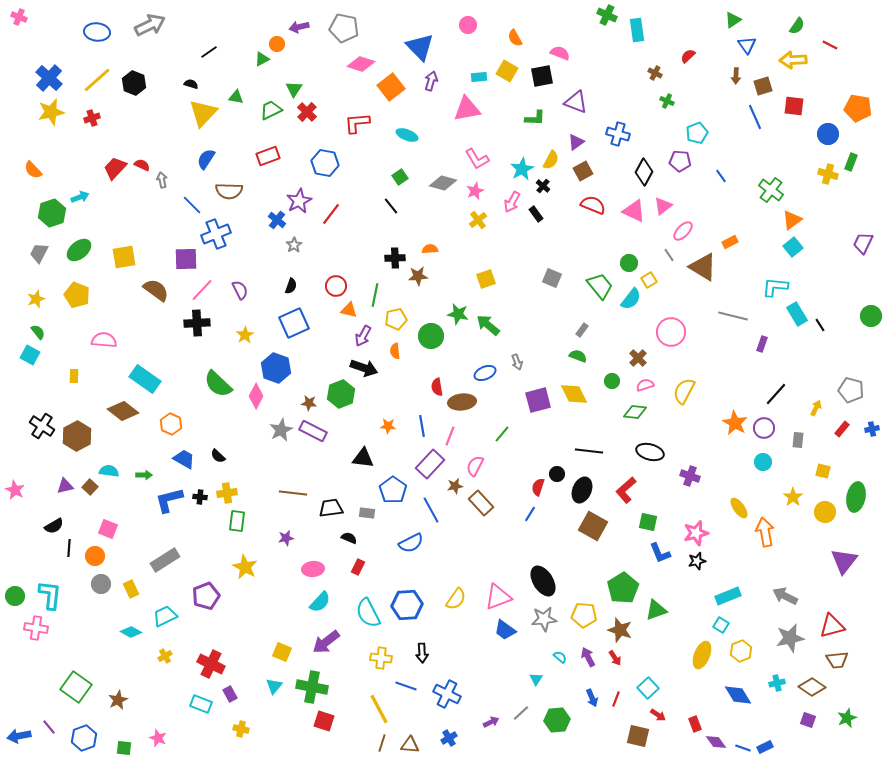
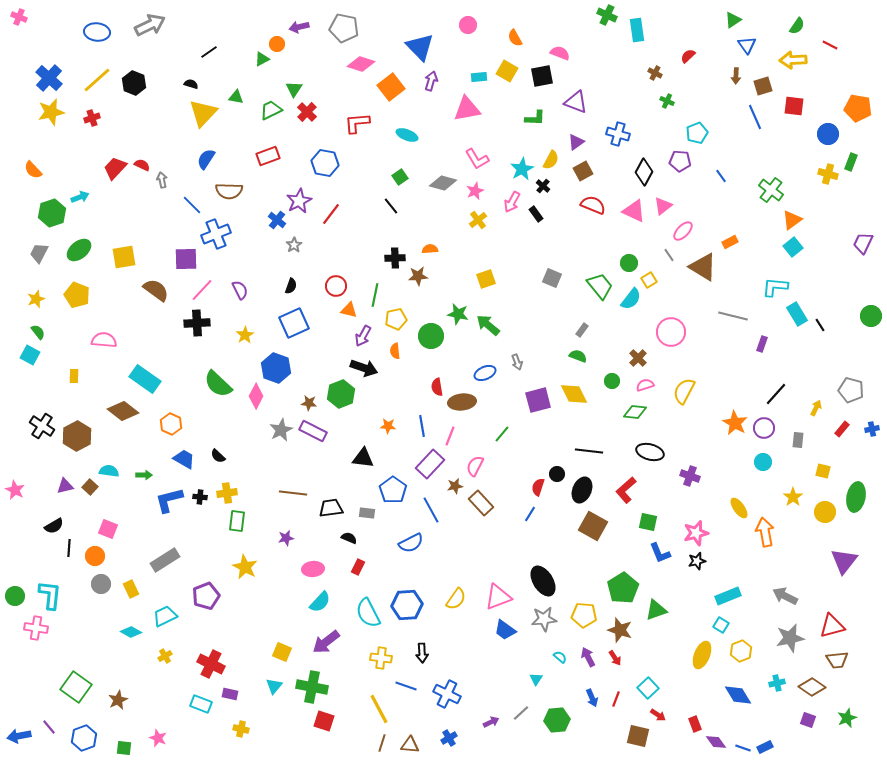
purple rectangle at (230, 694): rotated 49 degrees counterclockwise
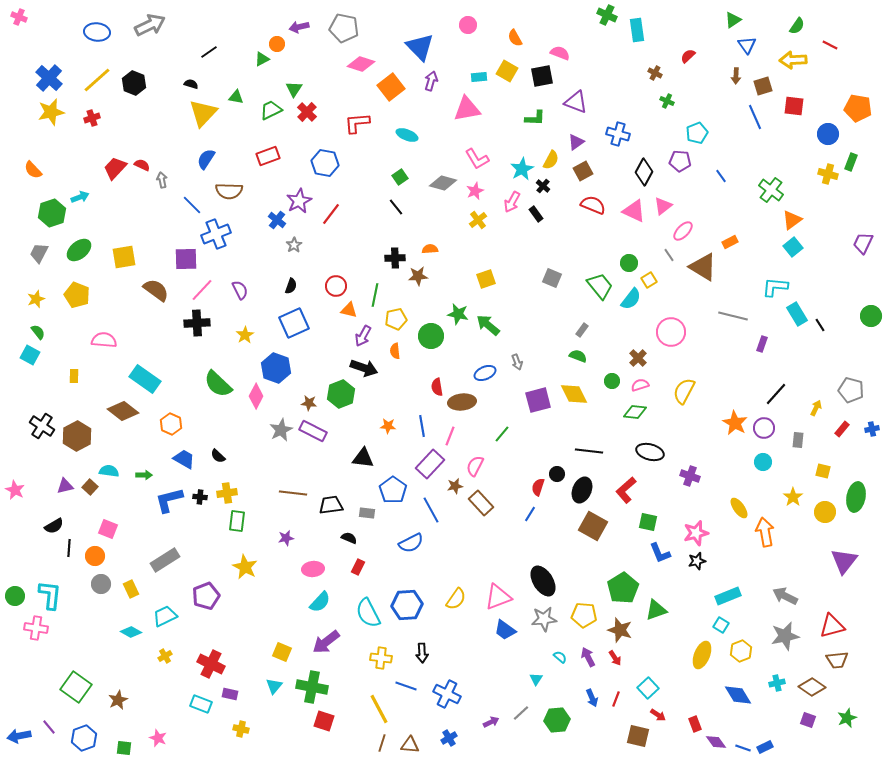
black line at (391, 206): moved 5 px right, 1 px down
pink semicircle at (645, 385): moved 5 px left
black trapezoid at (331, 508): moved 3 px up
gray star at (790, 638): moved 5 px left, 2 px up
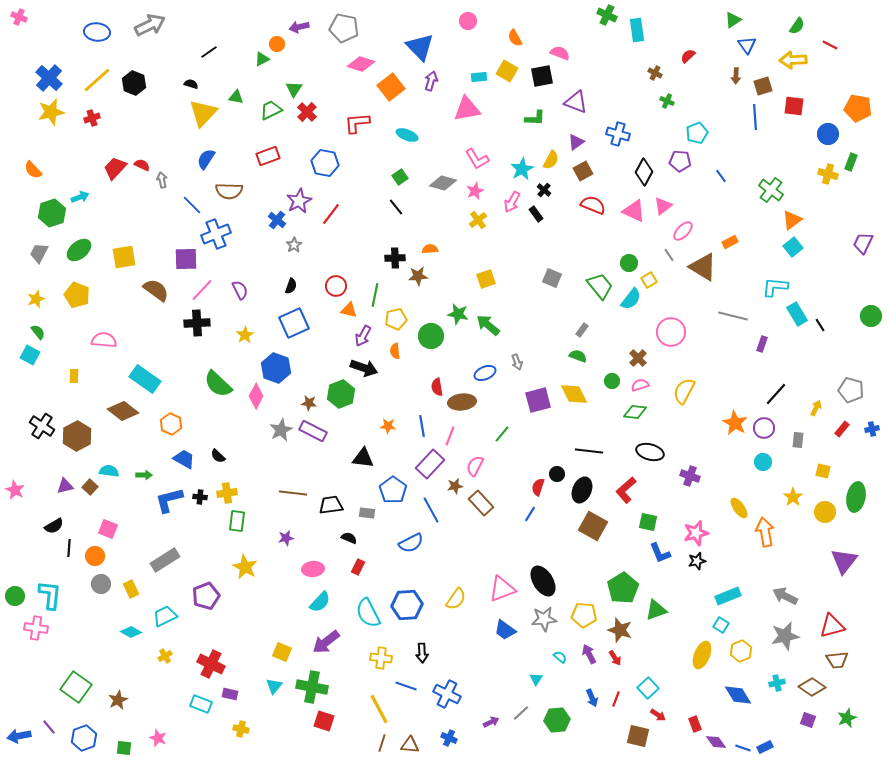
pink circle at (468, 25): moved 4 px up
blue line at (755, 117): rotated 20 degrees clockwise
black cross at (543, 186): moved 1 px right, 4 px down
pink triangle at (498, 597): moved 4 px right, 8 px up
purple arrow at (588, 657): moved 1 px right, 3 px up
blue cross at (449, 738): rotated 35 degrees counterclockwise
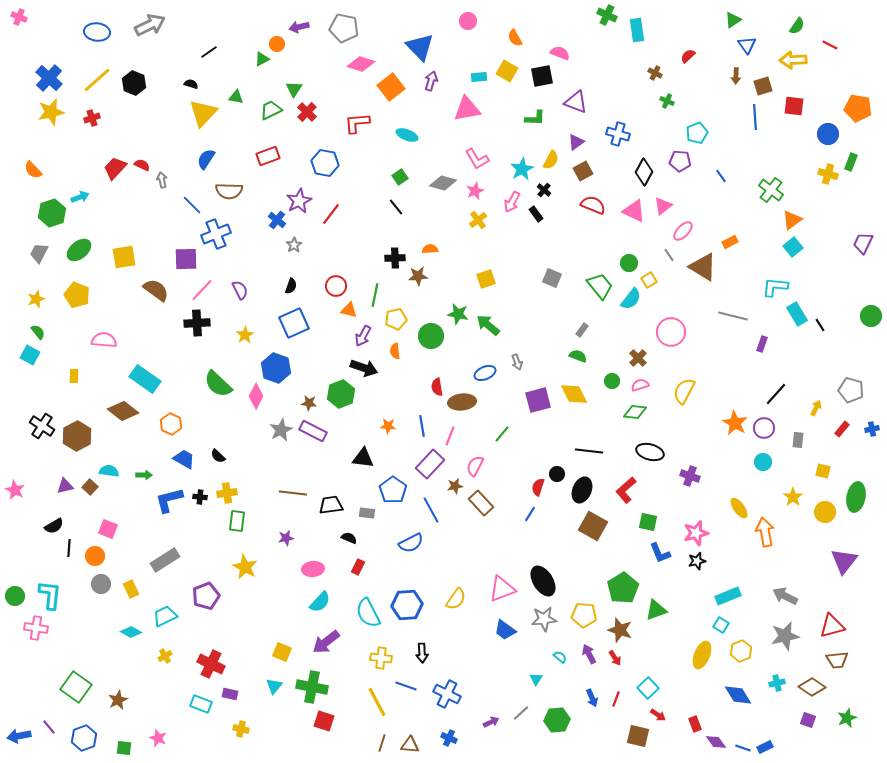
yellow line at (379, 709): moved 2 px left, 7 px up
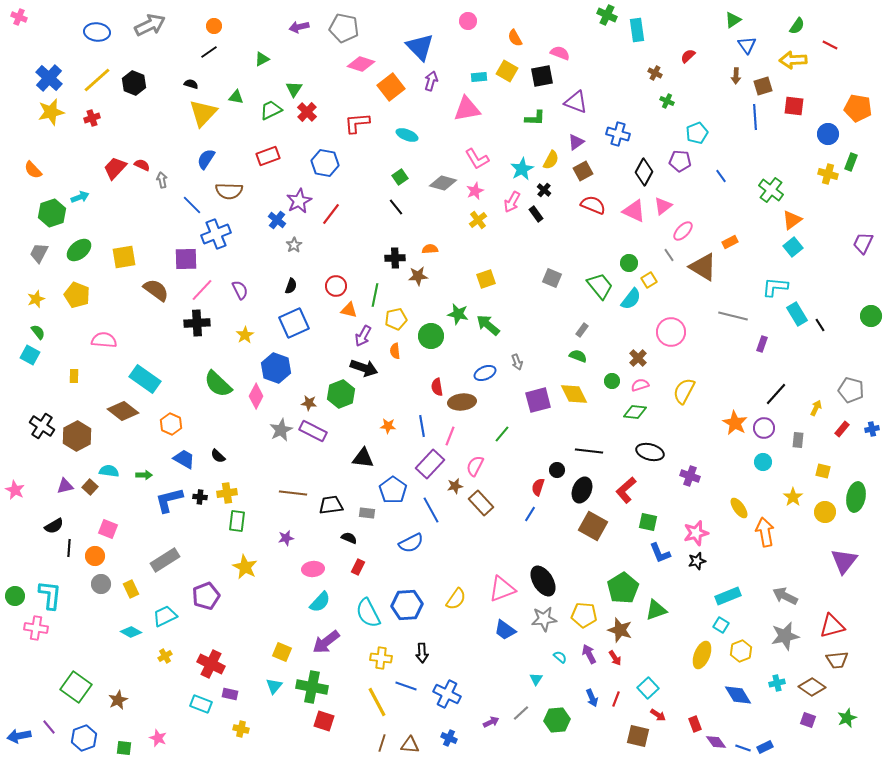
orange circle at (277, 44): moved 63 px left, 18 px up
black circle at (557, 474): moved 4 px up
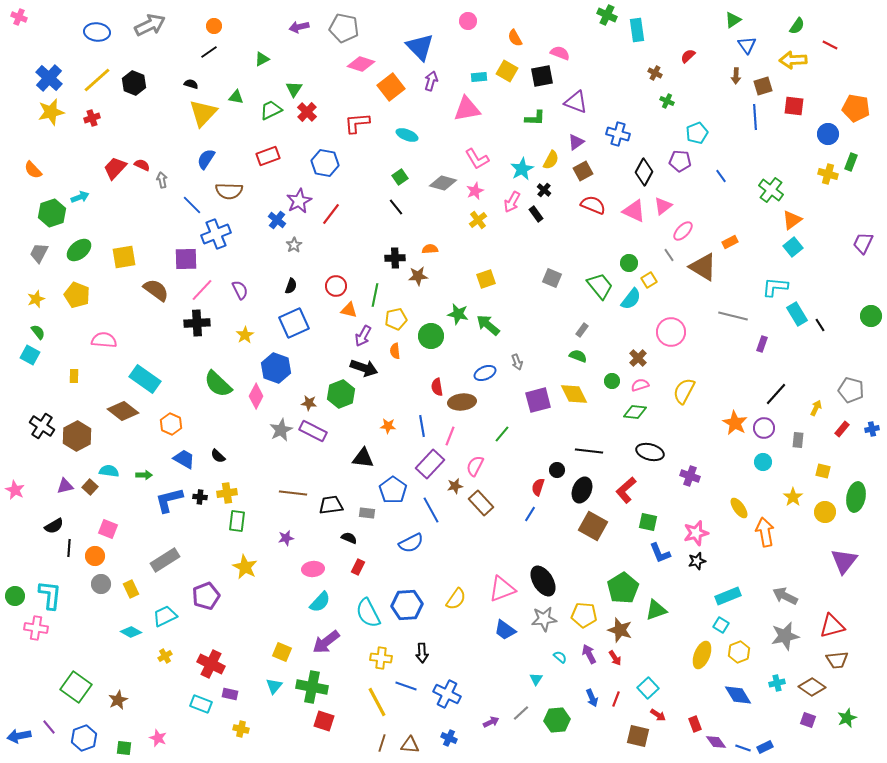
orange pentagon at (858, 108): moved 2 px left
yellow hexagon at (741, 651): moved 2 px left, 1 px down
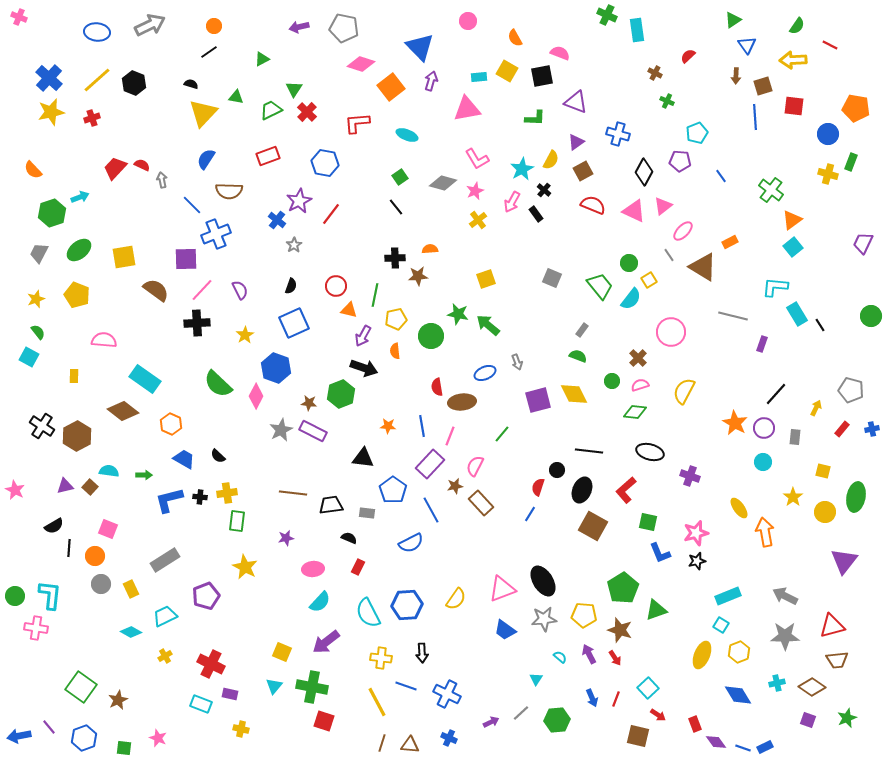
cyan square at (30, 355): moved 1 px left, 2 px down
gray rectangle at (798, 440): moved 3 px left, 3 px up
gray star at (785, 636): rotated 12 degrees clockwise
green square at (76, 687): moved 5 px right
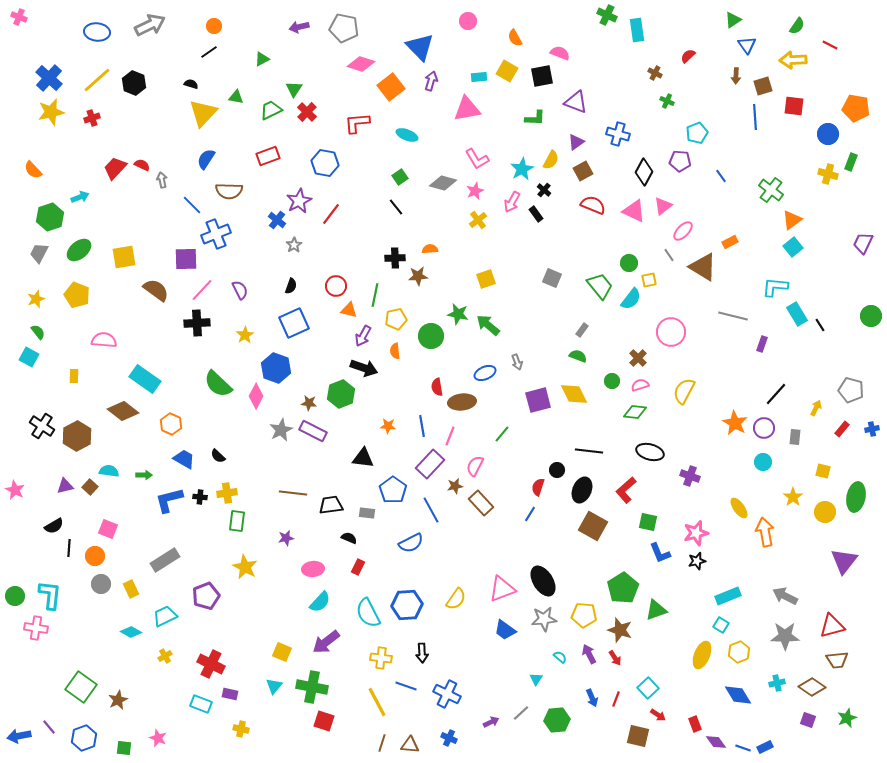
green hexagon at (52, 213): moved 2 px left, 4 px down
yellow square at (649, 280): rotated 21 degrees clockwise
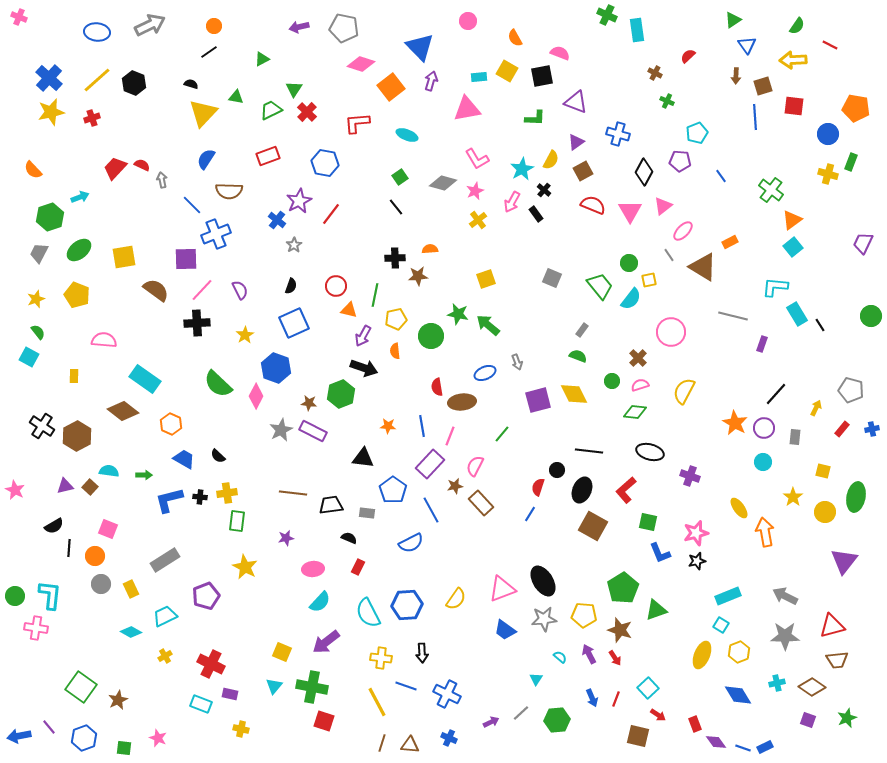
pink triangle at (634, 211): moved 4 px left; rotated 35 degrees clockwise
